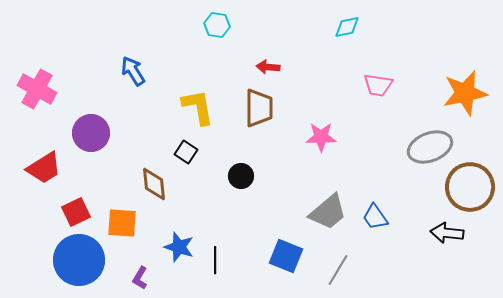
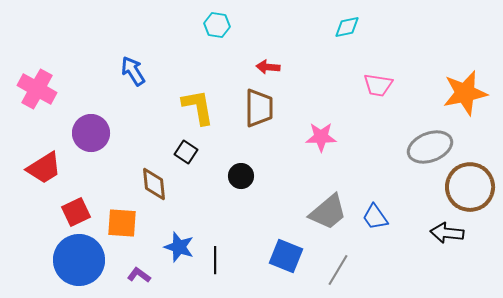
purple L-shape: moved 1 px left, 3 px up; rotated 95 degrees clockwise
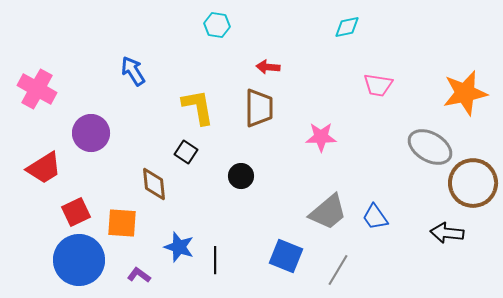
gray ellipse: rotated 51 degrees clockwise
brown circle: moved 3 px right, 4 px up
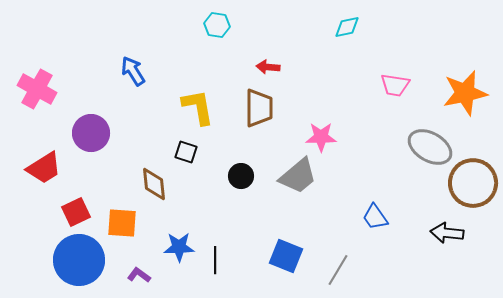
pink trapezoid: moved 17 px right
black square: rotated 15 degrees counterclockwise
gray trapezoid: moved 30 px left, 36 px up
blue star: rotated 20 degrees counterclockwise
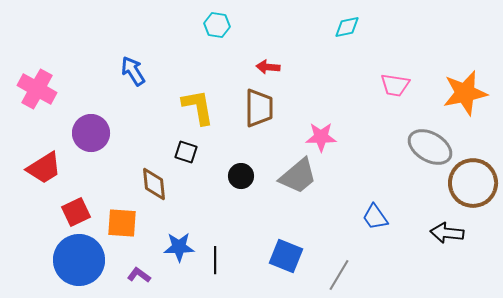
gray line: moved 1 px right, 5 px down
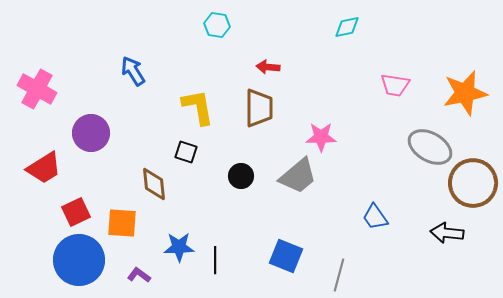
gray line: rotated 16 degrees counterclockwise
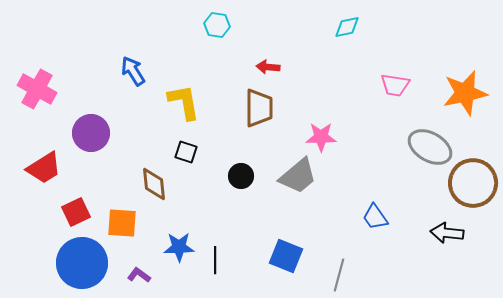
yellow L-shape: moved 14 px left, 5 px up
blue circle: moved 3 px right, 3 px down
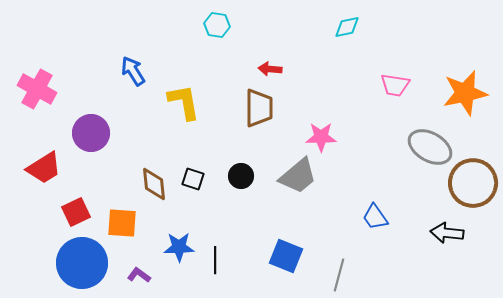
red arrow: moved 2 px right, 2 px down
black square: moved 7 px right, 27 px down
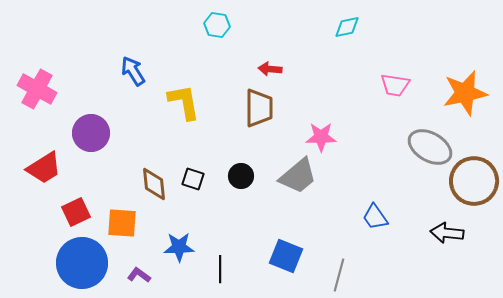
brown circle: moved 1 px right, 2 px up
black line: moved 5 px right, 9 px down
